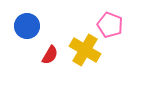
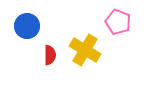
pink pentagon: moved 8 px right, 3 px up
red semicircle: rotated 30 degrees counterclockwise
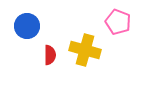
yellow cross: rotated 16 degrees counterclockwise
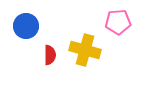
pink pentagon: rotated 25 degrees counterclockwise
blue circle: moved 1 px left
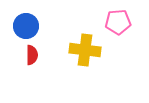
yellow cross: rotated 8 degrees counterclockwise
red semicircle: moved 18 px left
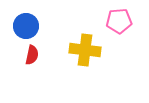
pink pentagon: moved 1 px right, 1 px up
red semicircle: rotated 12 degrees clockwise
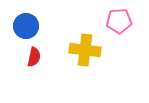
red semicircle: moved 2 px right, 2 px down
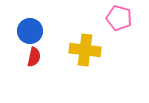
pink pentagon: moved 3 px up; rotated 20 degrees clockwise
blue circle: moved 4 px right, 5 px down
